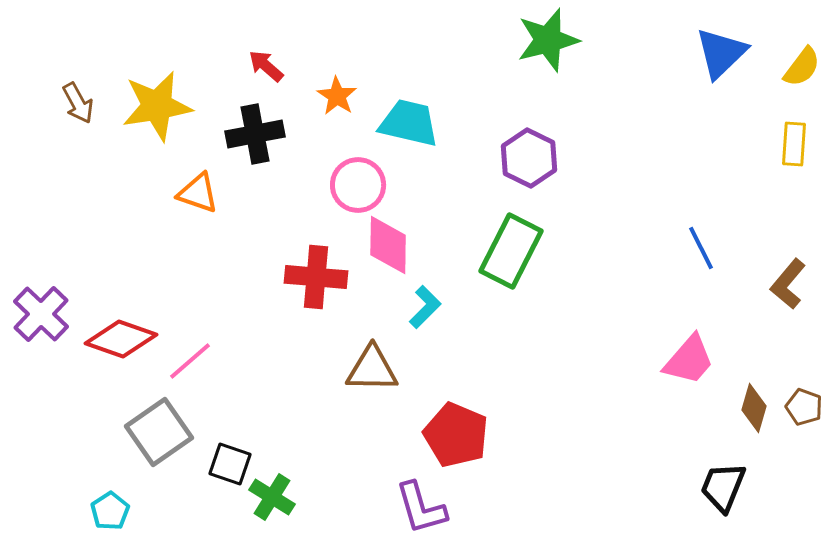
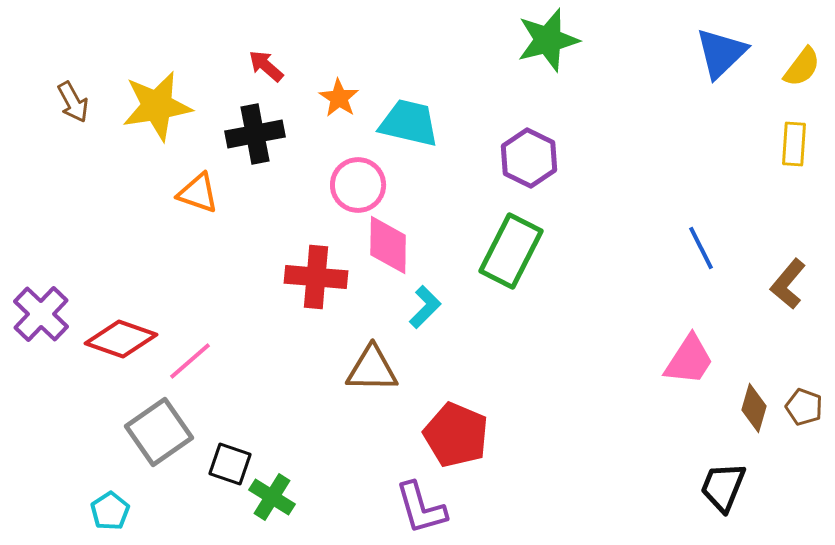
orange star: moved 2 px right, 2 px down
brown arrow: moved 5 px left, 1 px up
pink trapezoid: rotated 8 degrees counterclockwise
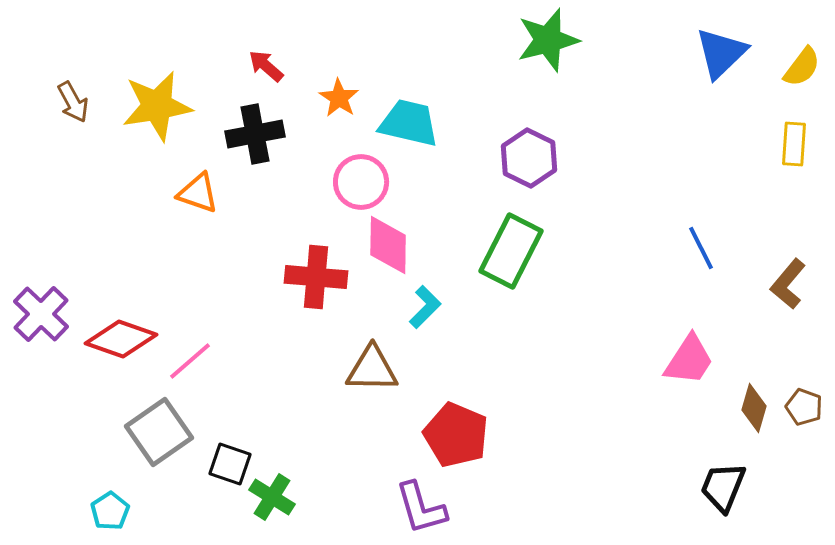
pink circle: moved 3 px right, 3 px up
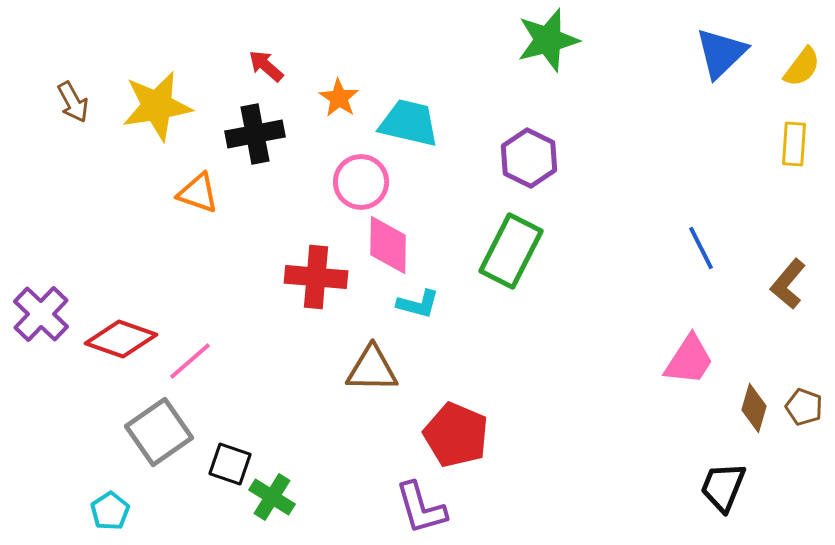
cyan L-shape: moved 7 px left, 3 px up; rotated 60 degrees clockwise
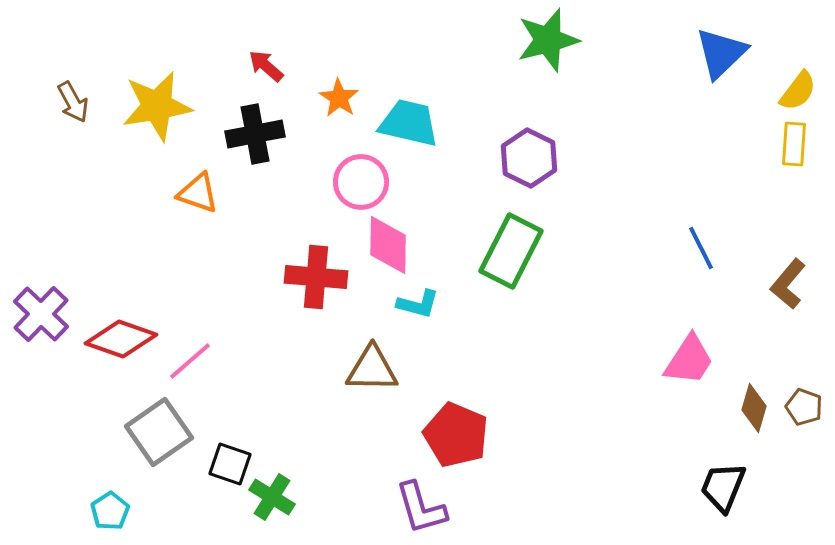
yellow semicircle: moved 4 px left, 24 px down
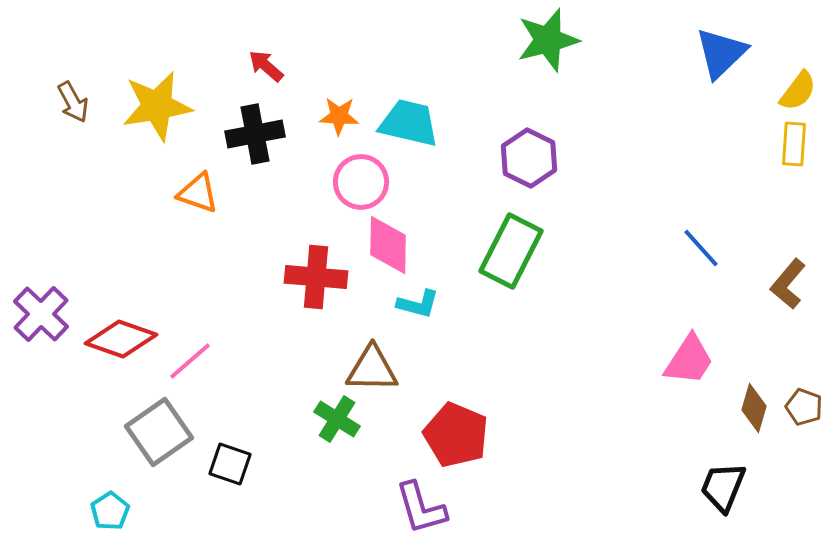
orange star: moved 18 px down; rotated 30 degrees counterclockwise
blue line: rotated 15 degrees counterclockwise
green cross: moved 65 px right, 78 px up
